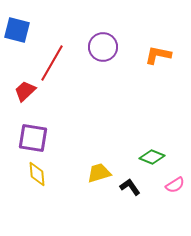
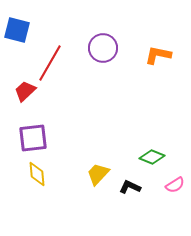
purple circle: moved 1 px down
red line: moved 2 px left
purple square: rotated 16 degrees counterclockwise
yellow trapezoid: moved 1 px left, 1 px down; rotated 30 degrees counterclockwise
black L-shape: rotated 30 degrees counterclockwise
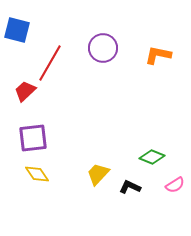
yellow diamond: rotated 30 degrees counterclockwise
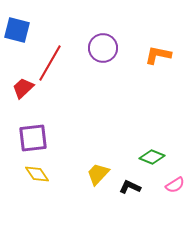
red trapezoid: moved 2 px left, 3 px up
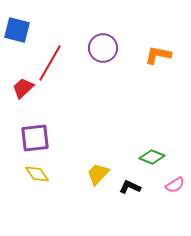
purple square: moved 2 px right
